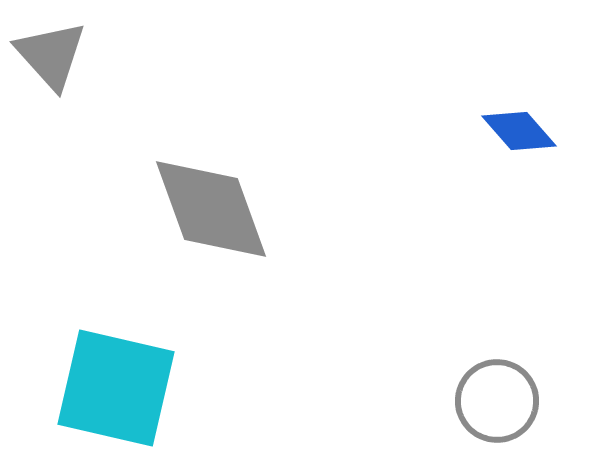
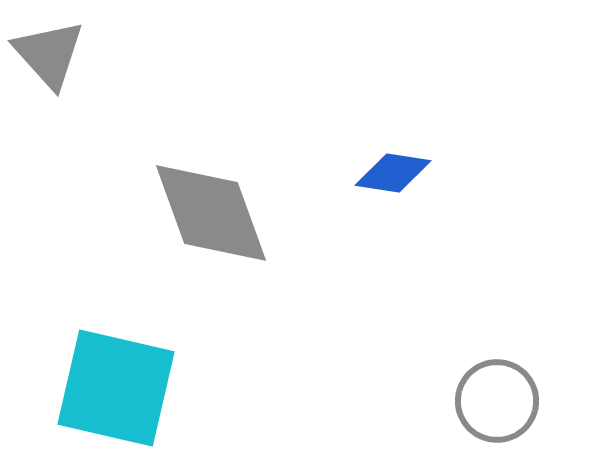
gray triangle: moved 2 px left, 1 px up
blue diamond: moved 126 px left, 42 px down; rotated 40 degrees counterclockwise
gray diamond: moved 4 px down
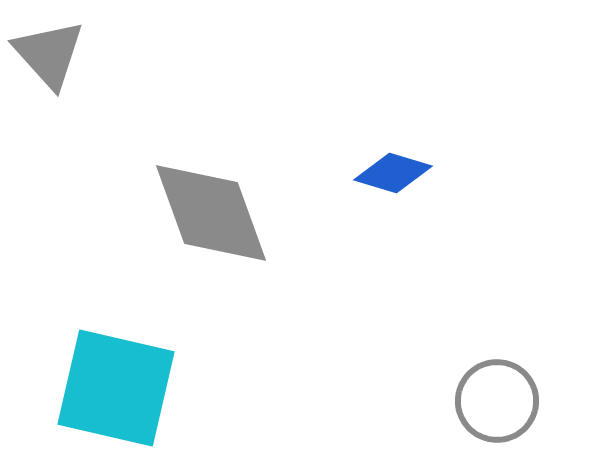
blue diamond: rotated 8 degrees clockwise
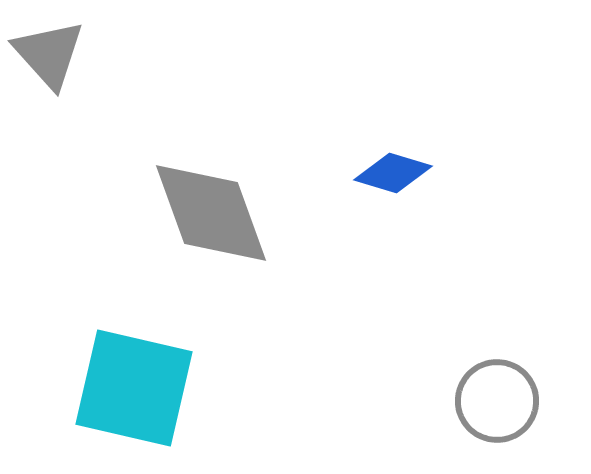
cyan square: moved 18 px right
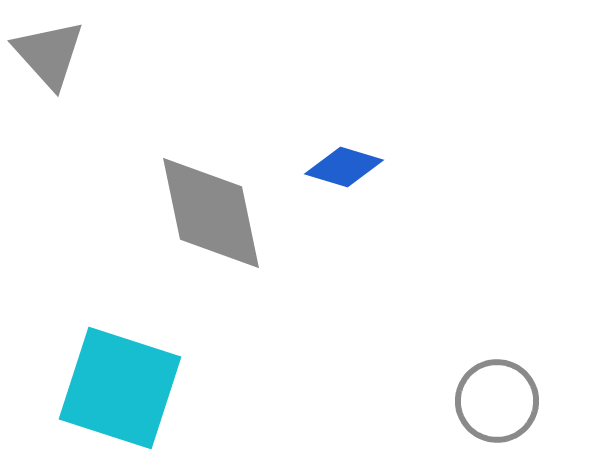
blue diamond: moved 49 px left, 6 px up
gray diamond: rotated 8 degrees clockwise
cyan square: moved 14 px left; rotated 5 degrees clockwise
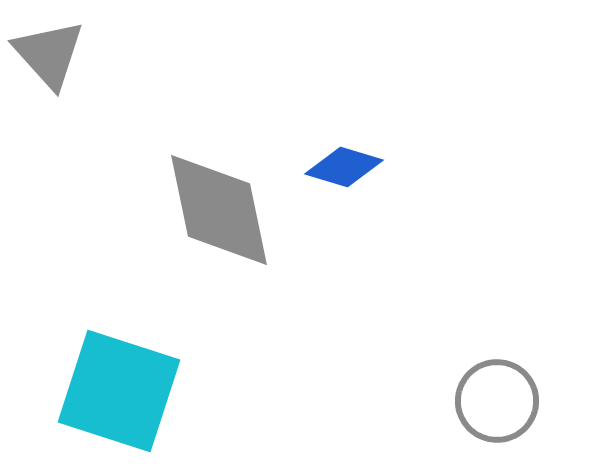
gray diamond: moved 8 px right, 3 px up
cyan square: moved 1 px left, 3 px down
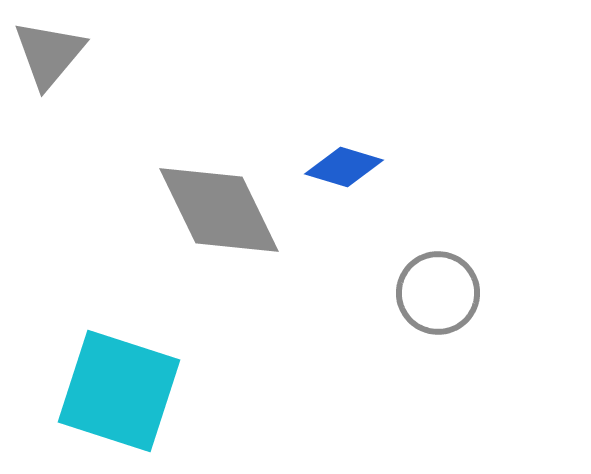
gray triangle: rotated 22 degrees clockwise
gray diamond: rotated 14 degrees counterclockwise
gray circle: moved 59 px left, 108 px up
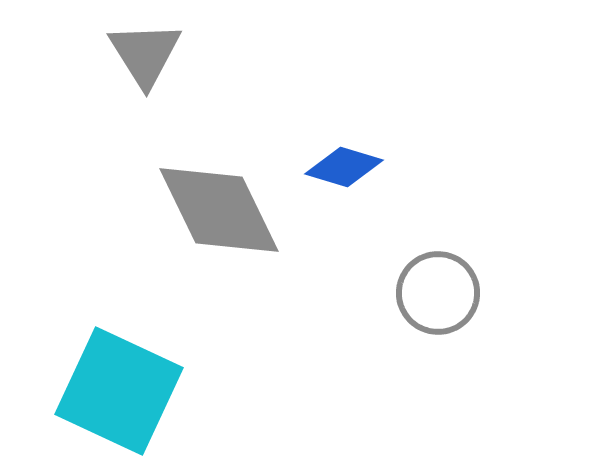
gray triangle: moved 96 px right; rotated 12 degrees counterclockwise
cyan square: rotated 7 degrees clockwise
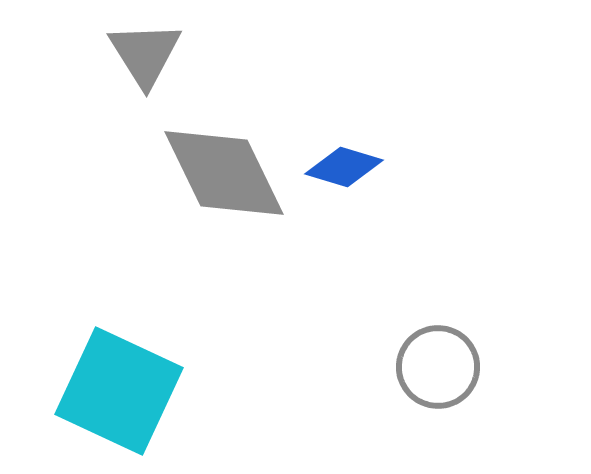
gray diamond: moved 5 px right, 37 px up
gray circle: moved 74 px down
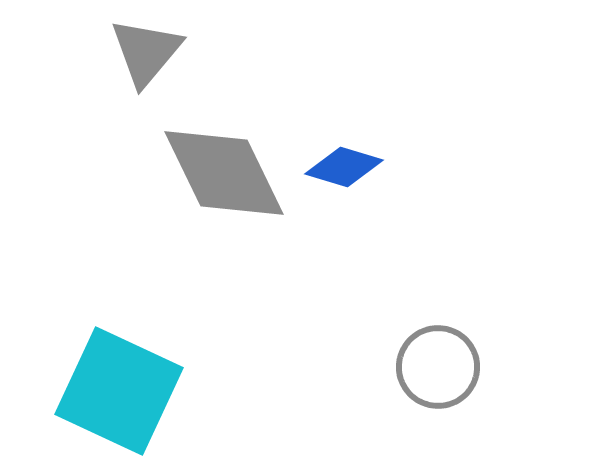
gray triangle: moved 1 px right, 2 px up; rotated 12 degrees clockwise
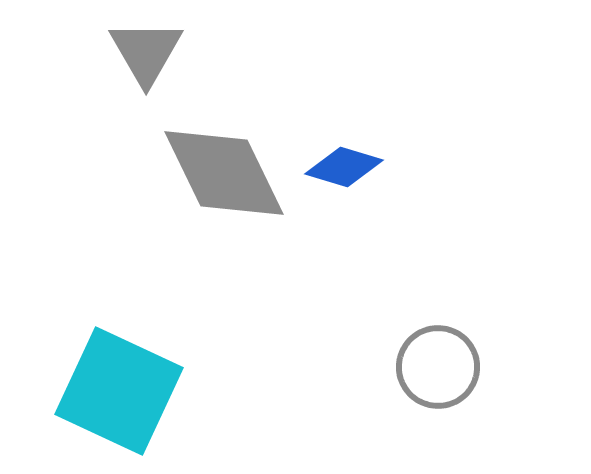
gray triangle: rotated 10 degrees counterclockwise
